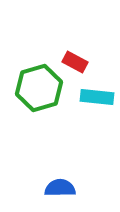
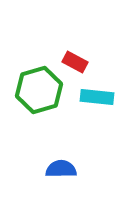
green hexagon: moved 2 px down
blue semicircle: moved 1 px right, 19 px up
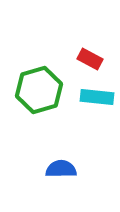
red rectangle: moved 15 px right, 3 px up
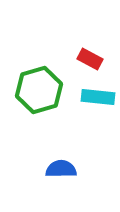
cyan rectangle: moved 1 px right
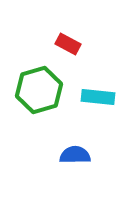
red rectangle: moved 22 px left, 15 px up
blue semicircle: moved 14 px right, 14 px up
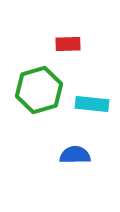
red rectangle: rotated 30 degrees counterclockwise
cyan rectangle: moved 6 px left, 7 px down
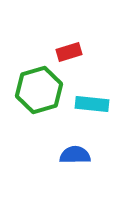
red rectangle: moved 1 px right, 8 px down; rotated 15 degrees counterclockwise
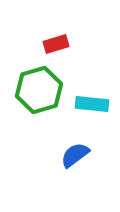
red rectangle: moved 13 px left, 8 px up
blue semicircle: rotated 36 degrees counterclockwise
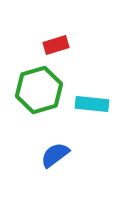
red rectangle: moved 1 px down
blue semicircle: moved 20 px left
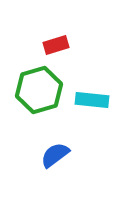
cyan rectangle: moved 4 px up
